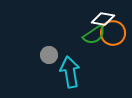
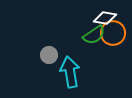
white diamond: moved 2 px right, 1 px up
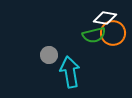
green semicircle: rotated 20 degrees clockwise
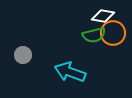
white diamond: moved 2 px left, 2 px up
gray circle: moved 26 px left
cyan arrow: rotated 60 degrees counterclockwise
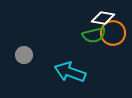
white diamond: moved 2 px down
gray circle: moved 1 px right
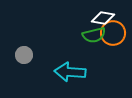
cyan arrow: rotated 16 degrees counterclockwise
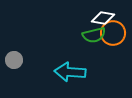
gray circle: moved 10 px left, 5 px down
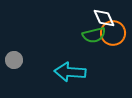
white diamond: moved 1 px right; rotated 55 degrees clockwise
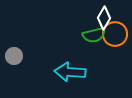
white diamond: rotated 55 degrees clockwise
orange circle: moved 2 px right, 1 px down
gray circle: moved 4 px up
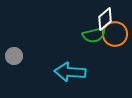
white diamond: moved 1 px right, 1 px down; rotated 20 degrees clockwise
